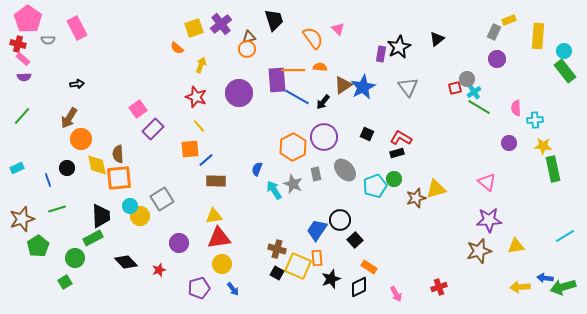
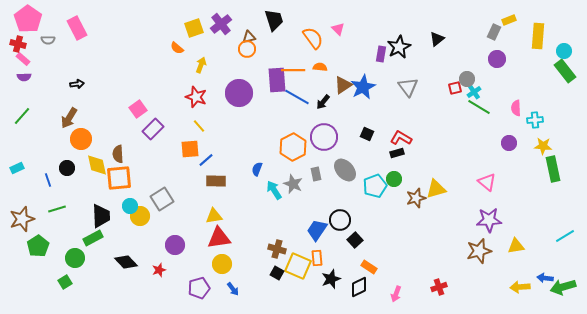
purple circle at (179, 243): moved 4 px left, 2 px down
pink arrow at (396, 294): rotated 49 degrees clockwise
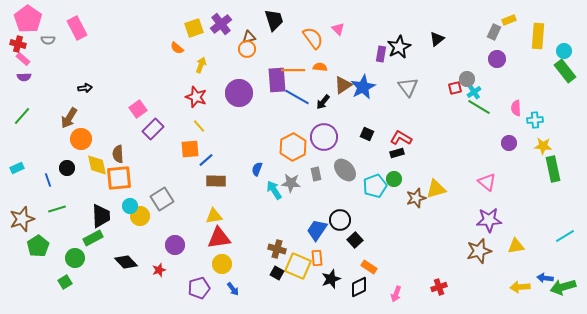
black arrow at (77, 84): moved 8 px right, 4 px down
gray star at (293, 184): moved 2 px left, 1 px up; rotated 18 degrees counterclockwise
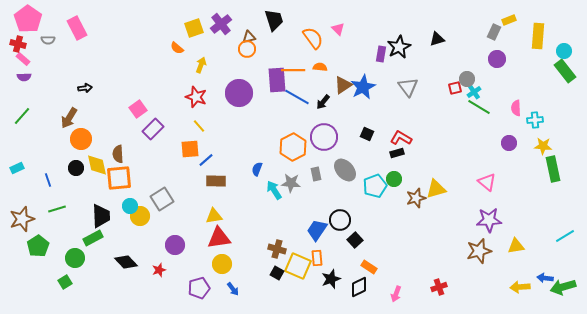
black triangle at (437, 39): rotated 21 degrees clockwise
black circle at (67, 168): moved 9 px right
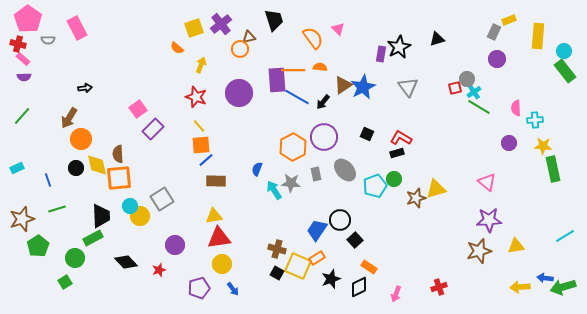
orange circle at (247, 49): moved 7 px left
orange square at (190, 149): moved 11 px right, 4 px up
orange rectangle at (317, 258): rotated 63 degrees clockwise
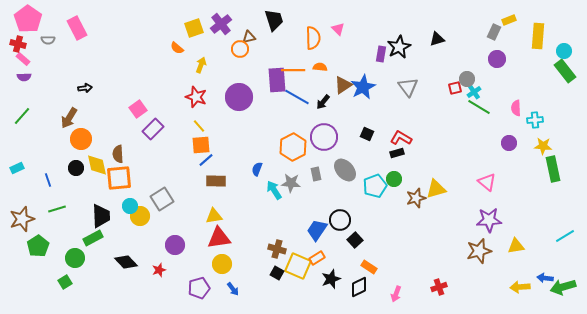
orange semicircle at (313, 38): rotated 35 degrees clockwise
purple circle at (239, 93): moved 4 px down
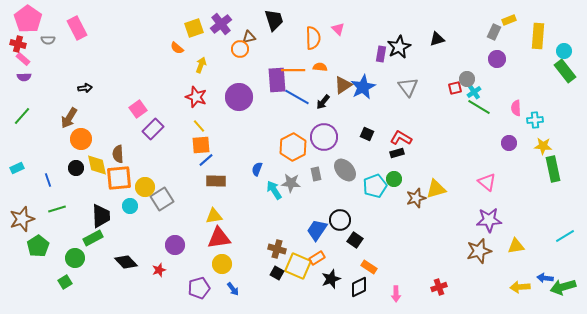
yellow circle at (140, 216): moved 5 px right, 29 px up
black square at (355, 240): rotated 14 degrees counterclockwise
pink arrow at (396, 294): rotated 21 degrees counterclockwise
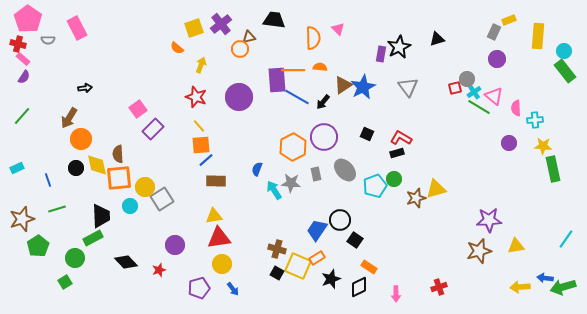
black trapezoid at (274, 20): rotated 65 degrees counterclockwise
purple semicircle at (24, 77): rotated 56 degrees counterclockwise
pink triangle at (487, 182): moved 7 px right, 86 px up
cyan line at (565, 236): moved 1 px right, 3 px down; rotated 24 degrees counterclockwise
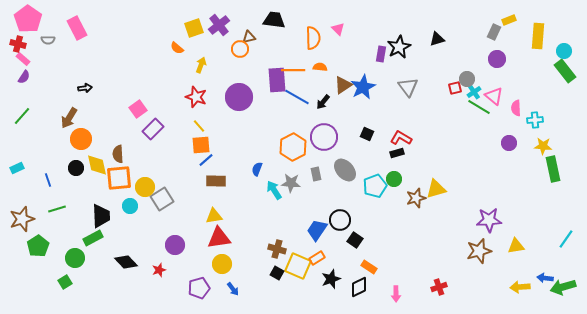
purple cross at (221, 24): moved 2 px left, 1 px down
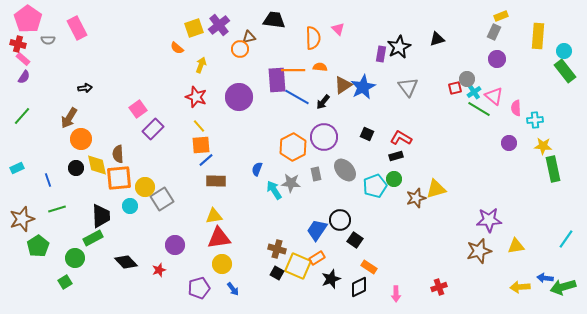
yellow rectangle at (509, 20): moved 8 px left, 4 px up
green line at (479, 107): moved 2 px down
black rectangle at (397, 153): moved 1 px left, 3 px down
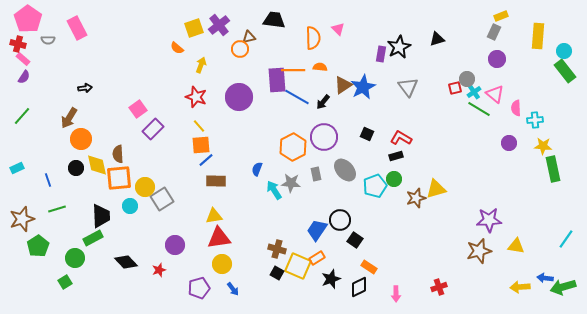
pink triangle at (494, 96): moved 1 px right, 2 px up
yellow triangle at (516, 246): rotated 18 degrees clockwise
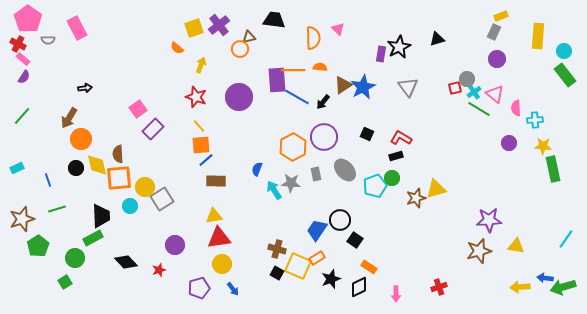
red cross at (18, 44): rotated 14 degrees clockwise
green rectangle at (565, 71): moved 4 px down
green circle at (394, 179): moved 2 px left, 1 px up
